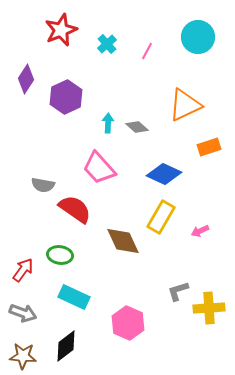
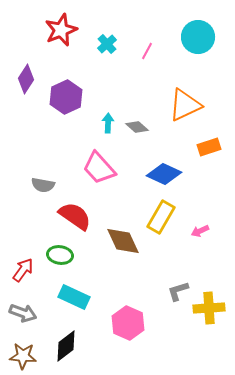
red semicircle: moved 7 px down
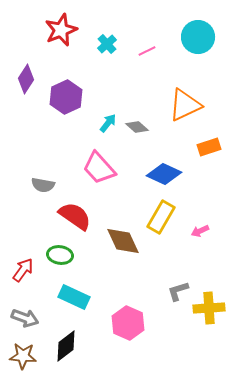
pink line: rotated 36 degrees clockwise
cyan arrow: rotated 36 degrees clockwise
gray arrow: moved 2 px right, 5 px down
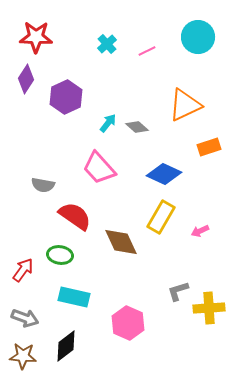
red star: moved 25 px left, 7 px down; rotated 24 degrees clockwise
brown diamond: moved 2 px left, 1 px down
cyan rectangle: rotated 12 degrees counterclockwise
